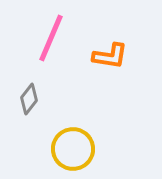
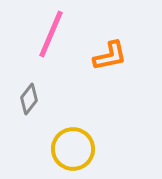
pink line: moved 4 px up
orange L-shape: rotated 21 degrees counterclockwise
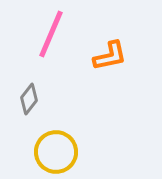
yellow circle: moved 17 px left, 3 px down
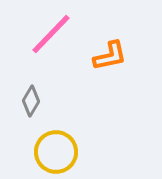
pink line: rotated 21 degrees clockwise
gray diamond: moved 2 px right, 2 px down; rotated 8 degrees counterclockwise
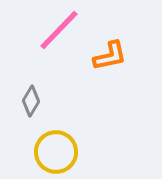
pink line: moved 8 px right, 4 px up
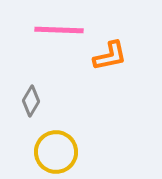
pink line: rotated 48 degrees clockwise
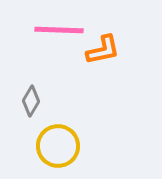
orange L-shape: moved 7 px left, 6 px up
yellow circle: moved 2 px right, 6 px up
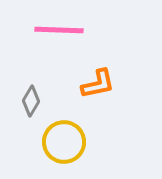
orange L-shape: moved 5 px left, 34 px down
yellow circle: moved 6 px right, 4 px up
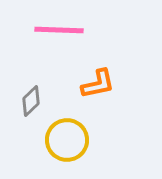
gray diamond: rotated 16 degrees clockwise
yellow circle: moved 3 px right, 2 px up
